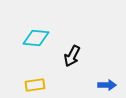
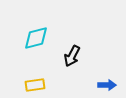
cyan diamond: rotated 20 degrees counterclockwise
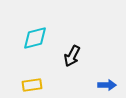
cyan diamond: moved 1 px left
yellow rectangle: moved 3 px left
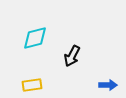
blue arrow: moved 1 px right
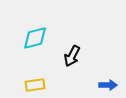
yellow rectangle: moved 3 px right
